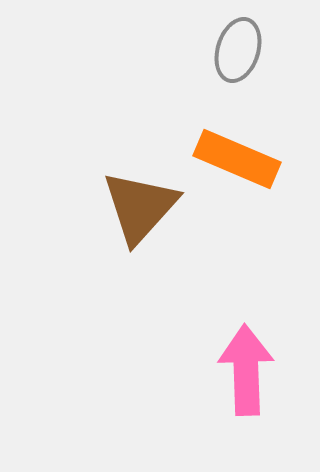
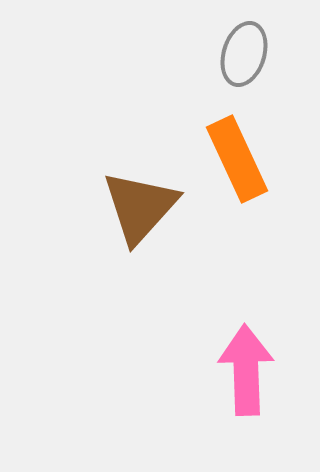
gray ellipse: moved 6 px right, 4 px down
orange rectangle: rotated 42 degrees clockwise
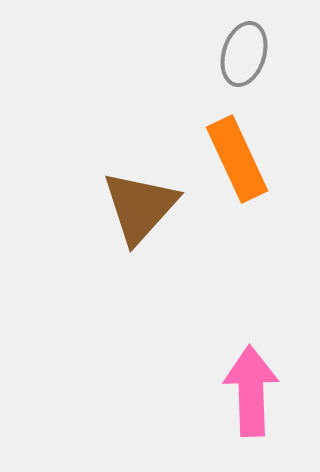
pink arrow: moved 5 px right, 21 px down
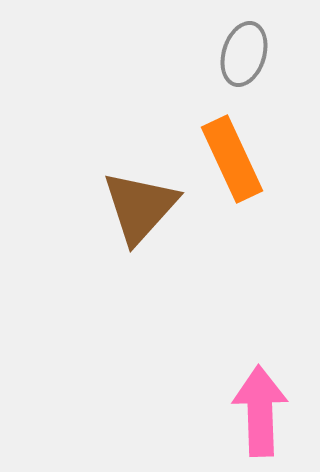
orange rectangle: moved 5 px left
pink arrow: moved 9 px right, 20 px down
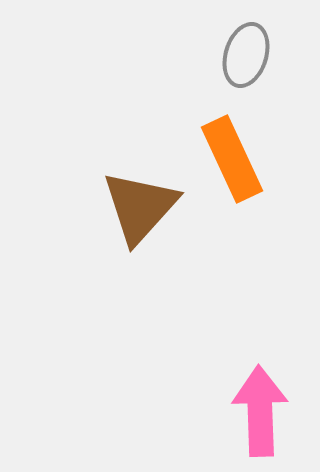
gray ellipse: moved 2 px right, 1 px down
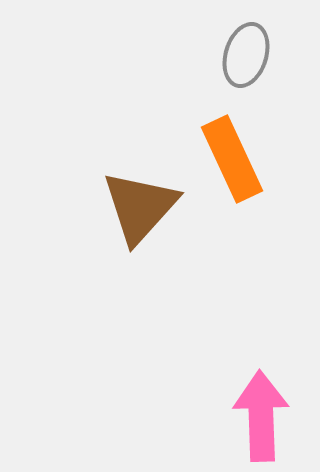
pink arrow: moved 1 px right, 5 px down
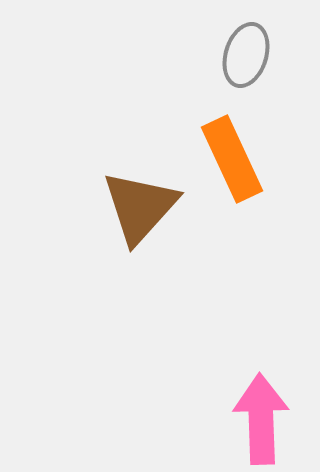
pink arrow: moved 3 px down
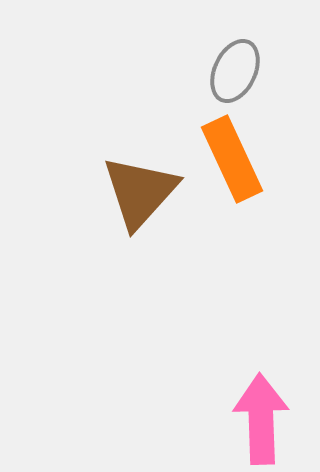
gray ellipse: moved 11 px left, 16 px down; rotated 8 degrees clockwise
brown triangle: moved 15 px up
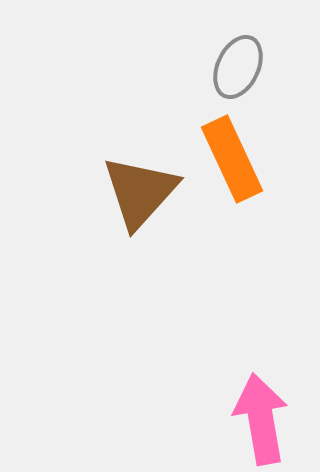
gray ellipse: moved 3 px right, 4 px up
pink arrow: rotated 8 degrees counterclockwise
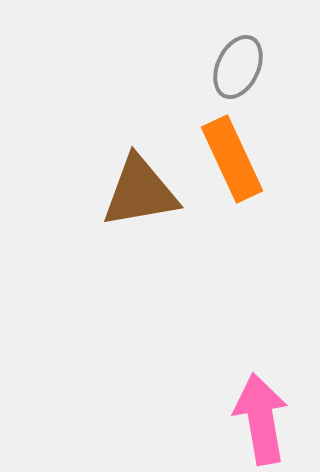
brown triangle: rotated 38 degrees clockwise
